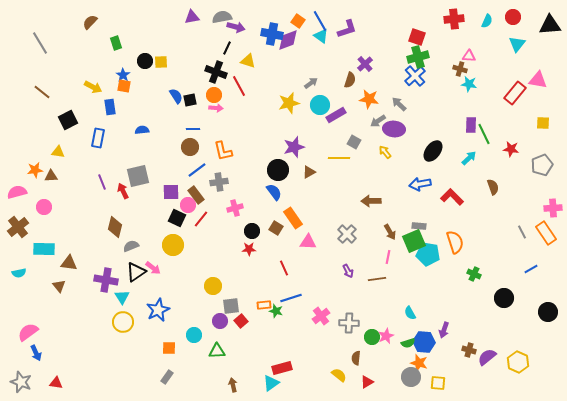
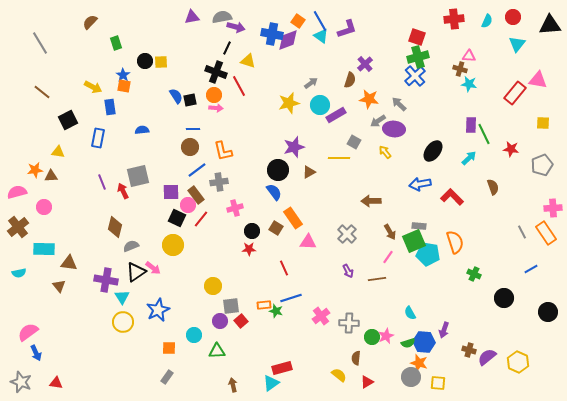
pink line at (388, 257): rotated 24 degrees clockwise
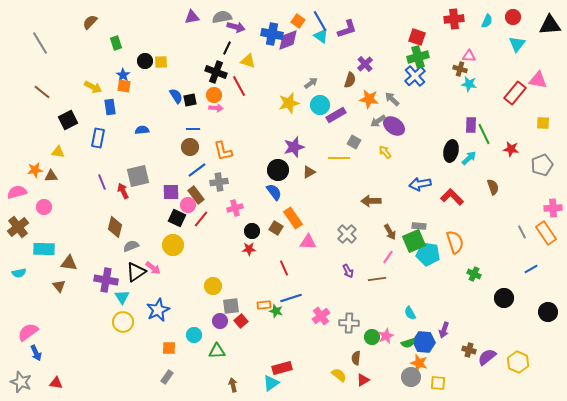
gray arrow at (399, 104): moved 7 px left, 5 px up
purple ellipse at (394, 129): moved 3 px up; rotated 30 degrees clockwise
black ellipse at (433, 151): moved 18 px right; rotated 25 degrees counterclockwise
red triangle at (367, 382): moved 4 px left, 2 px up
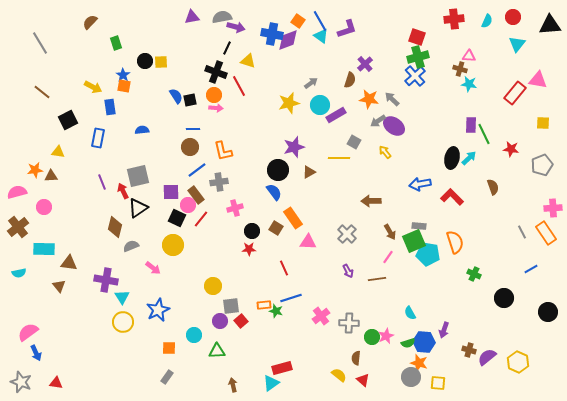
black ellipse at (451, 151): moved 1 px right, 7 px down
black triangle at (136, 272): moved 2 px right, 64 px up
red triangle at (363, 380): rotated 48 degrees counterclockwise
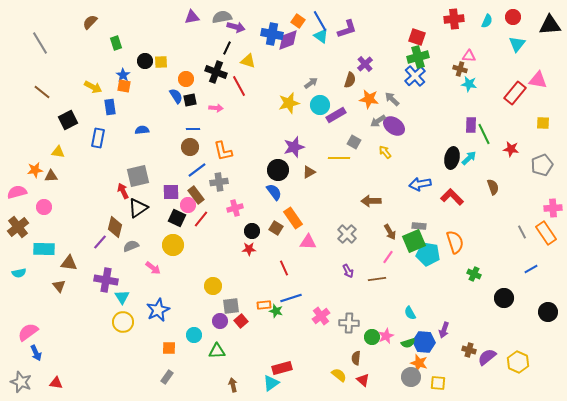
orange circle at (214, 95): moved 28 px left, 16 px up
purple line at (102, 182): moved 2 px left, 60 px down; rotated 63 degrees clockwise
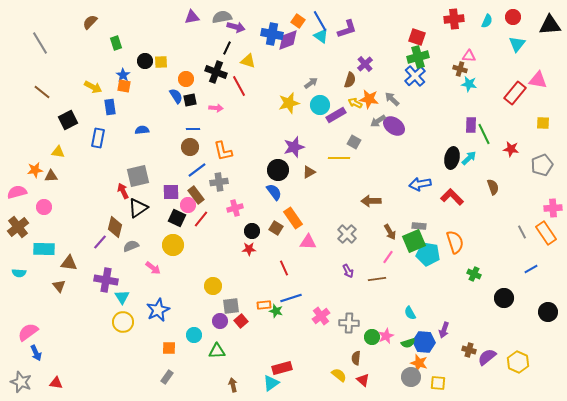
yellow arrow at (385, 152): moved 30 px left, 49 px up; rotated 24 degrees counterclockwise
cyan semicircle at (19, 273): rotated 16 degrees clockwise
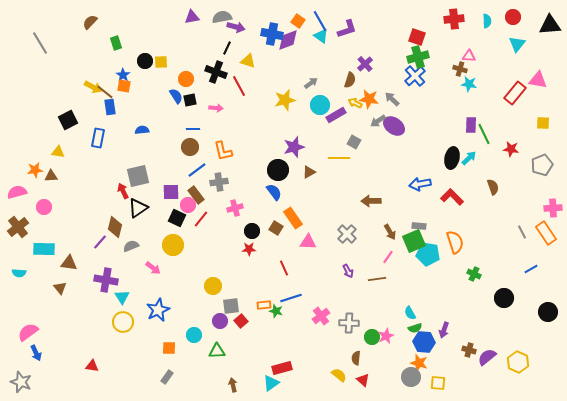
cyan semicircle at (487, 21): rotated 24 degrees counterclockwise
brown line at (42, 92): moved 63 px right
yellow star at (289, 103): moved 4 px left, 3 px up
brown triangle at (59, 286): moved 1 px right, 2 px down
green semicircle at (408, 343): moved 7 px right, 15 px up
red triangle at (56, 383): moved 36 px right, 17 px up
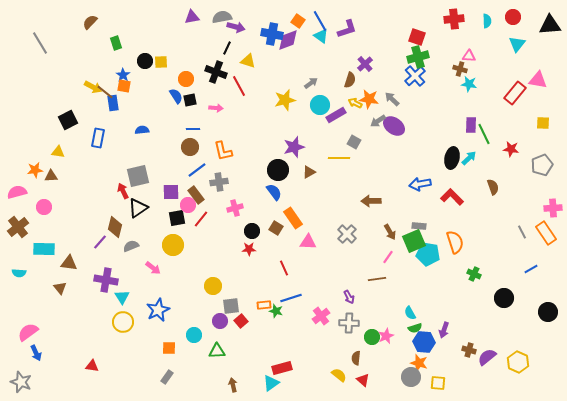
blue rectangle at (110, 107): moved 3 px right, 4 px up
black square at (177, 218): rotated 36 degrees counterclockwise
purple arrow at (348, 271): moved 1 px right, 26 px down
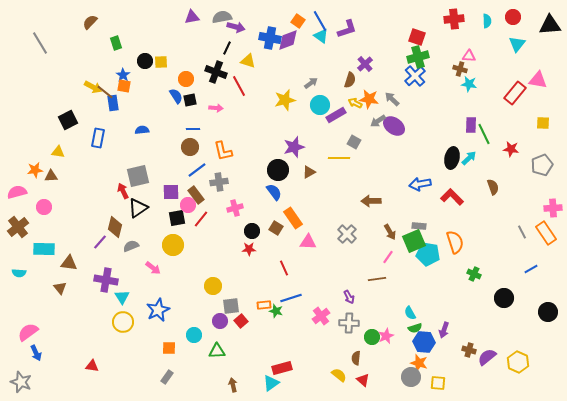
blue cross at (272, 34): moved 2 px left, 4 px down
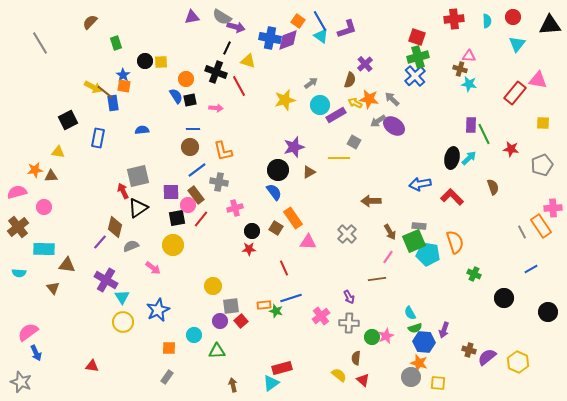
gray semicircle at (222, 17): rotated 138 degrees counterclockwise
gray cross at (219, 182): rotated 18 degrees clockwise
orange rectangle at (546, 233): moved 5 px left, 7 px up
brown triangle at (69, 263): moved 2 px left, 2 px down
purple cross at (106, 280): rotated 20 degrees clockwise
brown triangle at (60, 288): moved 7 px left
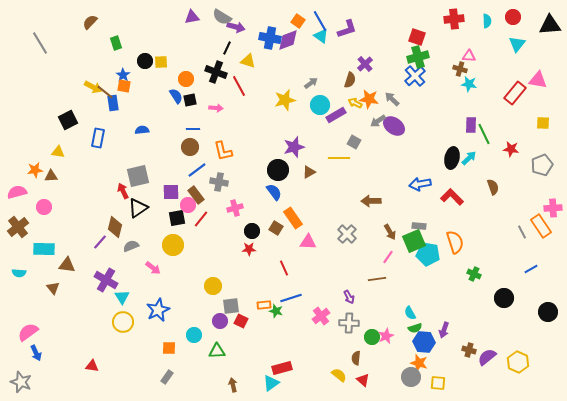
red square at (241, 321): rotated 24 degrees counterclockwise
